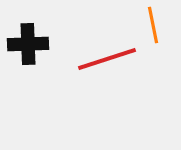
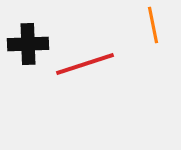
red line: moved 22 px left, 5 px down
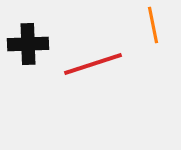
red line: moved 8 px right
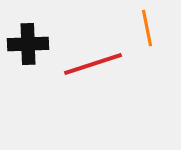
orange line: moved 6 px left, 3 px down
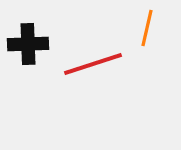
orange line: rotated 24 degrees clockwise
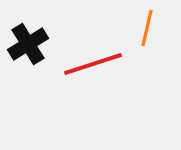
black cross: rotated 30 degrees counterclockwise
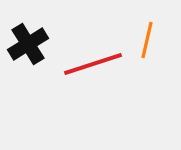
orange line: moved 12 px down
